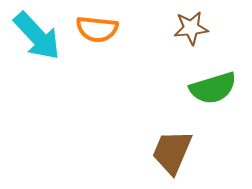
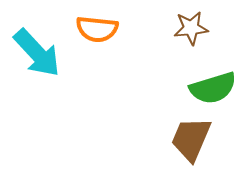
cyan arrow: moved 17 px down
brown trapezoid: moved 19 px right, 13 px up
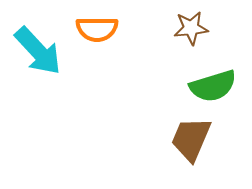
orange semicircle: rotated 6 degrees counterclockwise
cyan arrow: moved 1 px right, 2 px up
green semicircle: moved 2 px up
